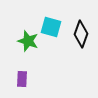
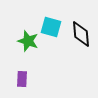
black diamond: rotated 24 degrees counterclockwise
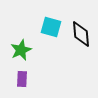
green star: moved 7 px left, 9 px down; rotated 30 degrees clockwise
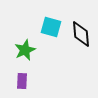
green star: moved 4 px right
purple rectangle: moved 2 px down
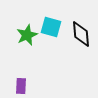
green star: moved 2 px right, 15 px up
purple rectangle: moved 1 px left, 5 px down
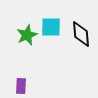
cyan square: rotated 15 degrees counterclockwise
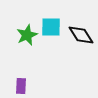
black diamond: moved 1 px down; rotated 28 degrees counterclockwise
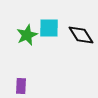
cyan square: moved 2 px left, 1 px down
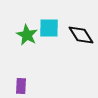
green star: rotated 20 degrees counterclockwise
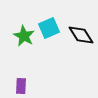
cyan square: rotated 25 degrees counterclockwise
green star: moved 3 px left, 1 px down
